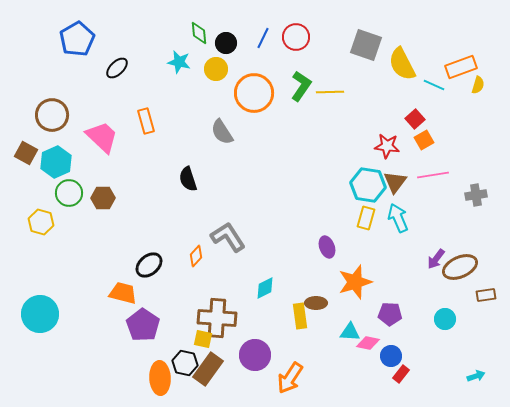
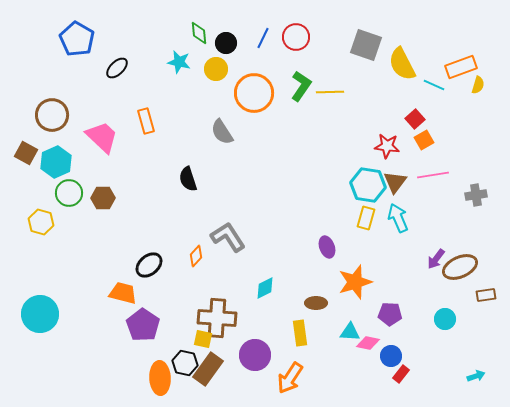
blue pentagon at (77, 39): rotated 12 degrees counterclockwise
yellow rectangle at (300, 316): moved 17 px down
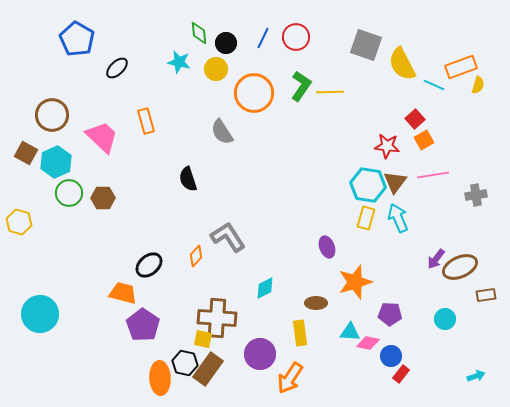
yellow hexagon at (41, 222): moved 22 px left
purple circle at (255, 355): moved 5 px right, 1 px up
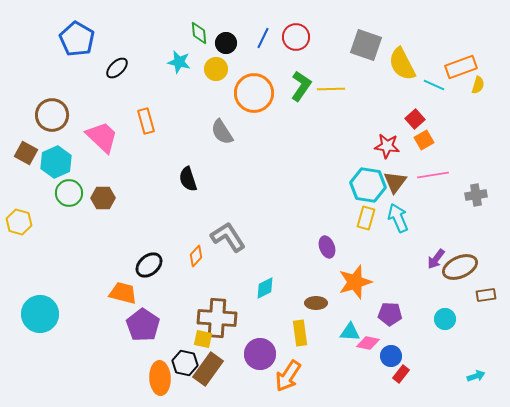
yellow line at (330, 92): moved 1 px right, 3 px up
orange arrow at (290, 378): moved 2 px left, 2 px up
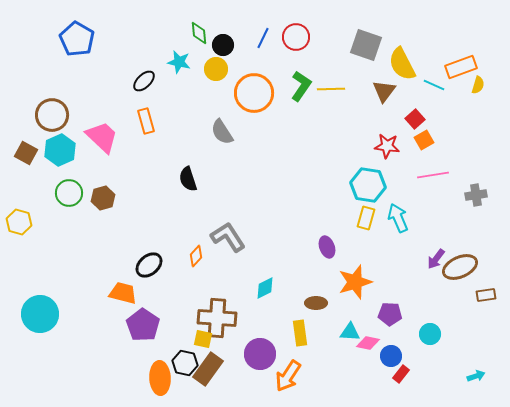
black circle at (226, 43): moved 3 px left, 2 px down
black ellipse at (117, 68): moved 27 px right, 13 px down
cyan hexagon at (56, 162): moved 4 px right, 12 px up
brown triangle at (395, 182): moved 11 px left, 91 px up
brown hexagon at (103, 198): rotated 15 degrees counterclockwise
cyan circle at (445, 319): moved 15 px left, 15 px down
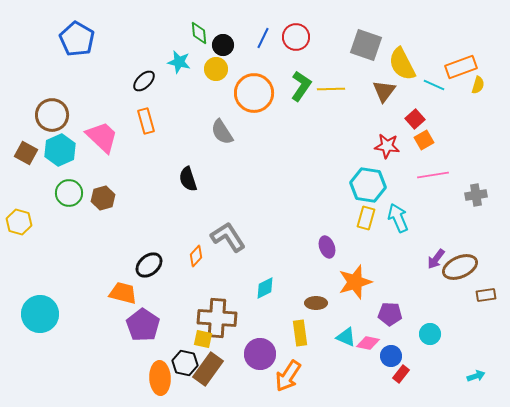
cyan triangle at (350, 332): moved 4 px left, 5 px down; rotated 20 degrees clockwise
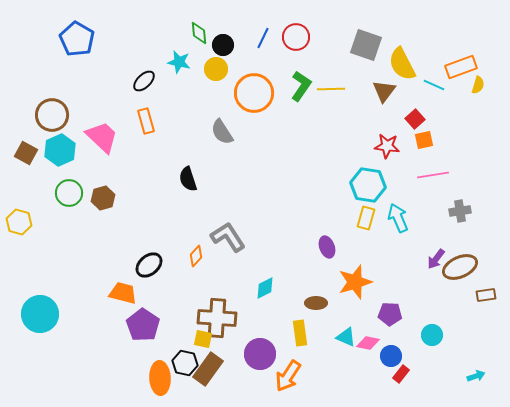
orange square at (424, 140): rotated 18 degrees clockwise
gray cross at (476, 195): moved 16 px left, 16 px down
cyan circle at (430, 334): moved 2 px right, 1 px down
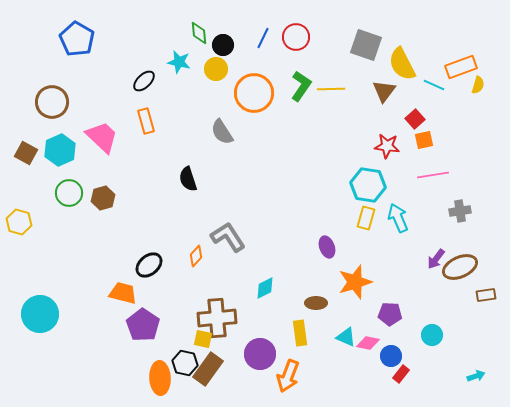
brown circle at (52, 115): moved 13 px up
brown cross at (217, 318): rotated 9 degrees counterclockwise
orange arrow at (288, 376): rotated 12 degrees counterclockwise
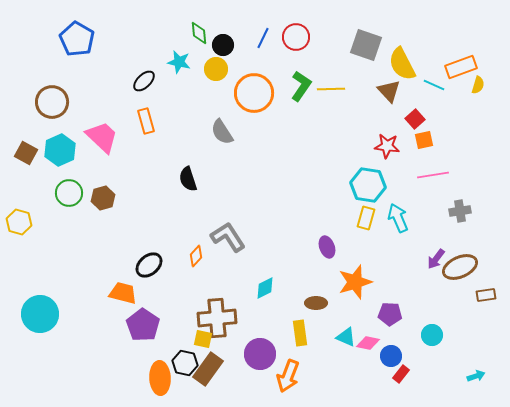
brown triangle at (384, 91): moved 5 px right; rotated 20 degrees counterclockwise
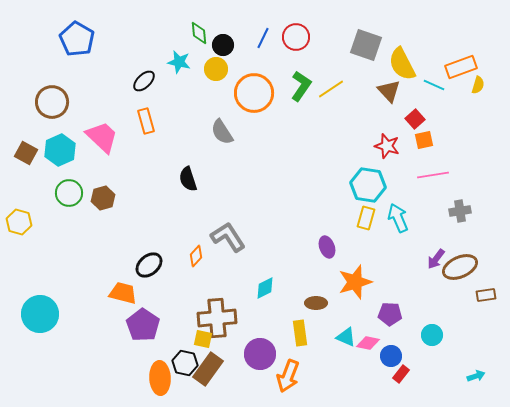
yellow line at (331, 89): rotated 32 degrees counterclockwise
red star at (387, 146): rotated 10 degrees clockwise
